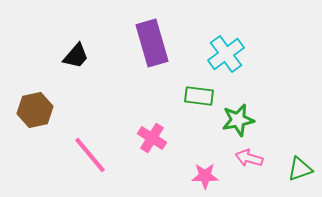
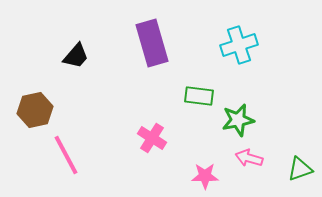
cyan cross: moved 13 px right, 9 px up; rotated 18 degrees clockwise
pink line: moved 24 px left; rotated 12 degrees clockwise
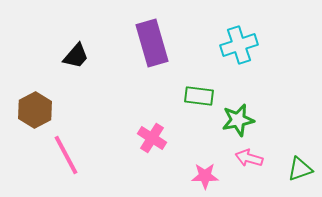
brown hexagon: rotated 16 degrees counterclockwise
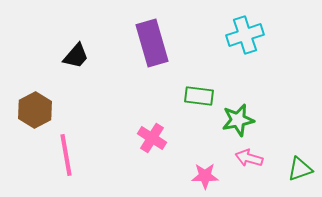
cyan cross: moved 6 px right, 10 px up
pink line: rotated 18 degrees clockwise
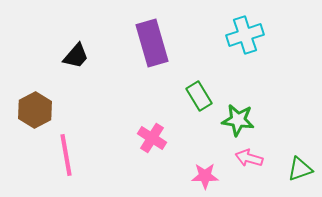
green rectangle: rotated 52 degrees clockwise
green star: rotated 20 degrees clockwise
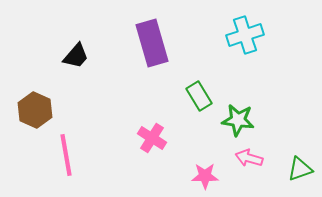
brown hexagon: rotated 8 degrees counterclockwise
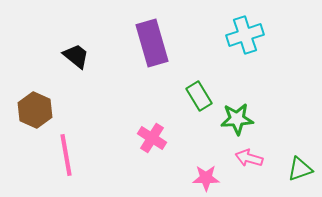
black trapezoid: rotated 92 degrees counterclockwise
green star: moved 1 px left, 1 px up; rotated 12 degrees counterclockwise
pink star: moved 1 px right, 2 px down
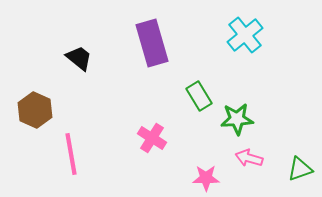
cyan cross: rotated 21 degrees counterclockwise
black trapezoid: moved 3 px right, 2 px down
pink line: moved 5 px right, 1 px up
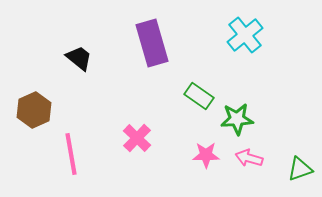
green rectangle: rotated 24 degrees counterclockwise
brown hexagon: moved 1 px left; rotated 12 degrees clockwise
pink cross: moved 15 px left; rotated 12 degrees clockwise
pink star: moved 23 px up
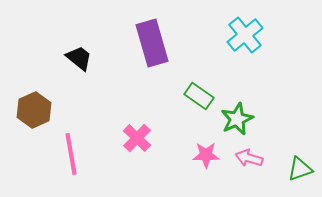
green star: rotated 20 degrees counterclockwise
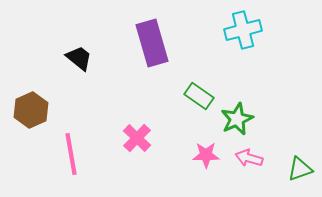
cyan cross: moved 2 px left, 5 px up; rotated 24 degrees clockwise
brown hexagon: moved 3 px left
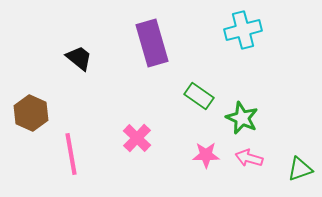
brown hexagon: moved 3 px down; rotated 12 degrees counterclockwise
green star: moved 5 px right, 1 px up; rotated 24 degrees counterclockwise
